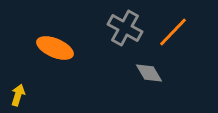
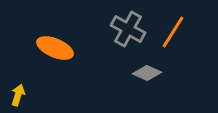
gray cross: moved 3 px right, 1 px down
orange line: rotated 12 degrees counterclockwise
gray diamond: moved 2 px left; rotated 36 degrees counterclockwise
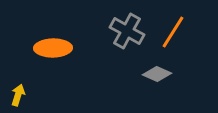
gray cross: moved 1 px left, 2 px down
orange ellipse: moved 2 px left; rotated 24 degrees counterclockwise
gray diamond: moved 10 px right, 1 px down
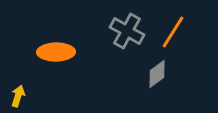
orange ellipse: moved 3 px right, 4 px down
gray diamond: rotated 60 degrees counterclockwise
yellow arrow: moved 1 px down
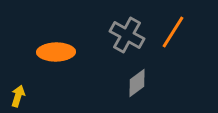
gray cross: moved 4 px down
gray diamond: moved 20 px left, 9 px down
